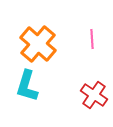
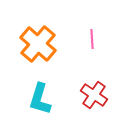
cyan L-shape: moved 13 px right, 13 px down
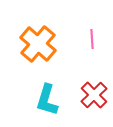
red cross: rotated 12 degrees clockwise
cyan L-shape: moved 7 px right, 1 px down
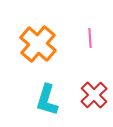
pink line: moved 2 px left, 1 px up
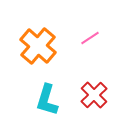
pink line: rotated 60 degrees clockwise
orange cross: moved 2 px down
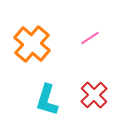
orange cross: moved 6 px left, 2 px up
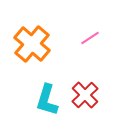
red cross: moved 9 px left
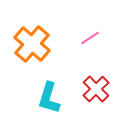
red cross: moved 11 px right, 6 px up
cyan L-shape: moved 2 px right, 2 px up
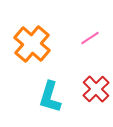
cyan L-shape: moved 1 px right, 1 px up
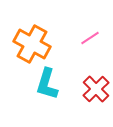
orange cross: rotated 12 degrees counterclockwise
cyan L-shape: moved 3 px left, 13 px up
